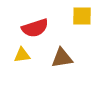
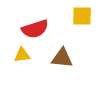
red semicircle: moved 1 px down
brown triangle: rotated 15 degrees clockwise
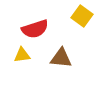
yellow square: rotated 35 degrees clockwise
brown triangle: moved 1 px left
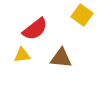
yellow square: moved 1 px up
red semicircle: rotated 20 degrees counterclockwise
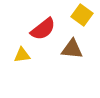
red semicircle: moved 8 px right
brown triangle: moved 11 px right, 9 px up
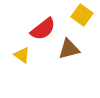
brown triangle: moved 3 px left; rotated 20 degrees counterclockwise
yellow triangle: rotated 42 degrees clockwise
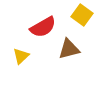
red semicircle: moved 2 px up; rotated 8 degrees clockwise
yellow triangle: moved 1 px left, 1 px down; rotated 42 degrees clockwise
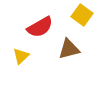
red semicircle: moved 3 px left
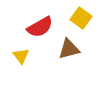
yellow square: moved 1 px left, 3 px down
yellow triangle: rotated 24 degrees counterclockwise
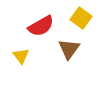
red semicircle: moved 1 px right, 1 px up
brown triangle: rotated 40 degrees counterclockwise
